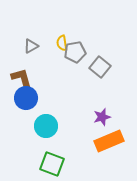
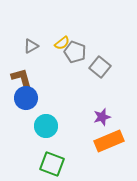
yellow semicircle: rotated 119 degrees counterclockwise
gray pentagon: rotated 30 degrees clockwise
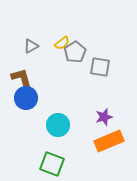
gray pentagon: rotated 20 degrees clockwise
gray square: rotated 30 degrees counterclockwise
purple star: moved 2 px right
cyan circle: moved 12 px right, 1 px up
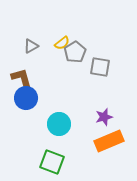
cyan circle: moved 1 px right, 1 px up
green square: moved 2 px up
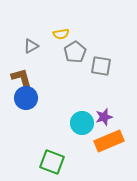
yellow semicircle: moved 1 px left, 9 px up; rotated 28 degrees clockwise
gray square: moved 1 px right, 1 px up
cyan circle: moved 23 px right, 1 px up
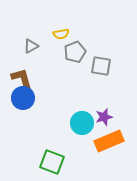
gray pentagon: rotated 10 degrees clockwise
blue circle: moved 3 px left
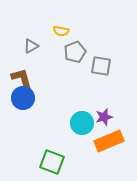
yellow semicircle: moved 3 px up; rotated 21 degrees clockwise
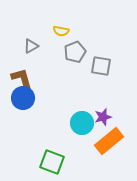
purple star: moved 1 px left
orange rectangle: rotated 16 degrees counterclockwise
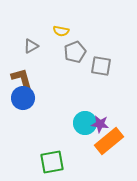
purple star: moved 3 px left, 7 px down; rotated 24 degrees clockwise
cyan circle: moved 3 px right
green square: rotated 30 degrees counterclockwise
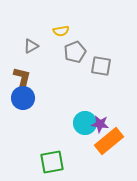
yellow semicircle: rotated 21 degrees counterclockwise
brown L-shape: rotated 30 degrees clockwise
